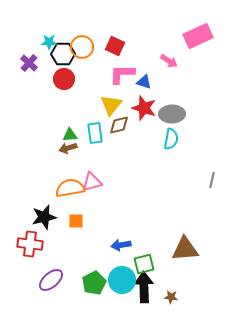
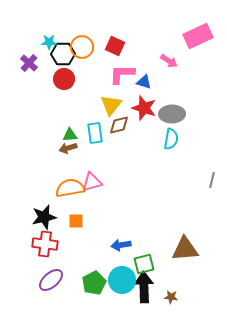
red cross: moved 15 px right
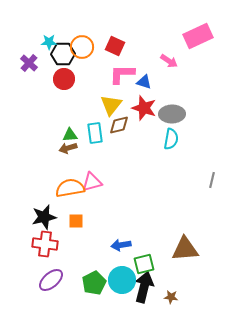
black arrow: rotated 16 degrees clockwise
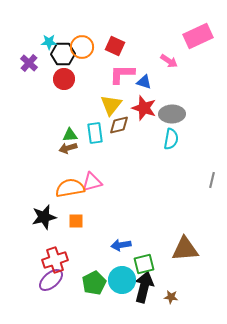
red cross: moved 10 px right, 16 px down; rotated 25 degrees counterclockwise
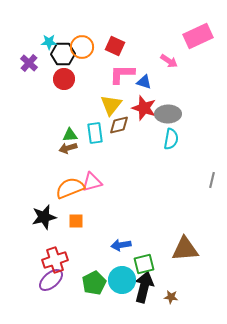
gray ellipse: moved 4 px left
orange semicircle: rotated 12 degrees counterclockwise
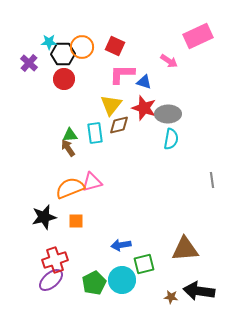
brown arrow: rotated 72 degrees clockwise
gray line: rotated 21 degrees counterclockwise
black arrow: moved 55 px right, 4 px down; rotated 96 degrees counterclockwise
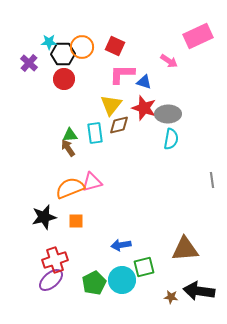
green square: moved 3 px down
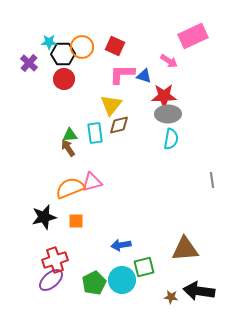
pink rectangle: moved 5 px left
blue triangle: moved 6 px up
red star: moved 20 px right, 12 px up; rotated 20 degrees counterclockwise
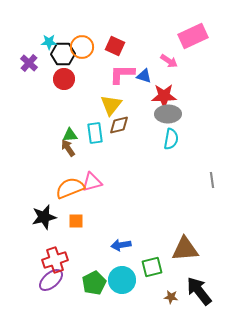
green square: moved 8 px right
black arrow: rotated 44 degrees clockwise
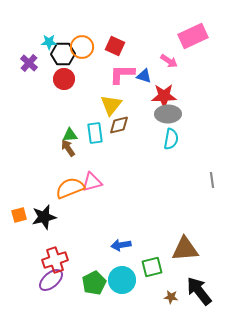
orange square: moved 57 px left, 6 px up; rotated 14 degrees counterclockwise
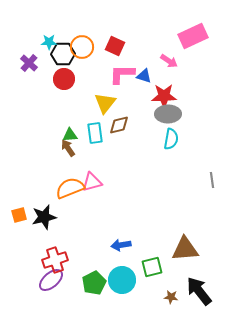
yellow triangle: moved 6 px left, 2 px up
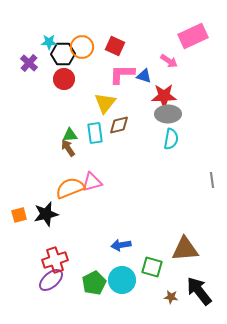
black star: moved 2 px right, 3 px up
green square: rotated 30 degrees clockwise
